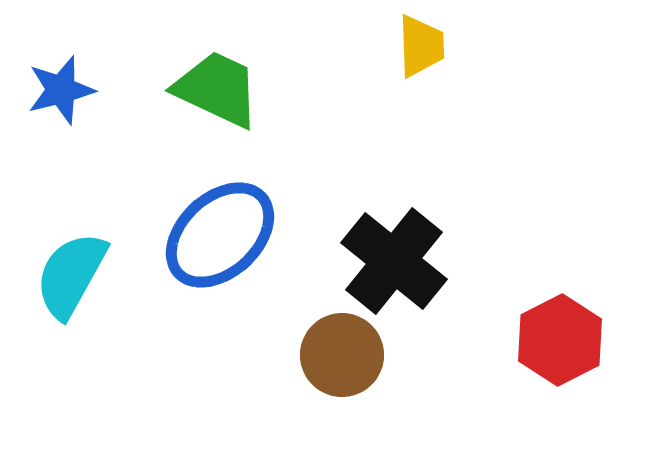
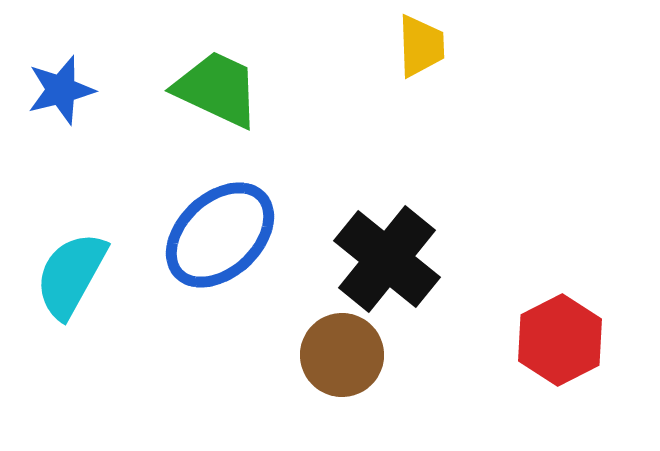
black cross: moved 7 px left, 2 px up
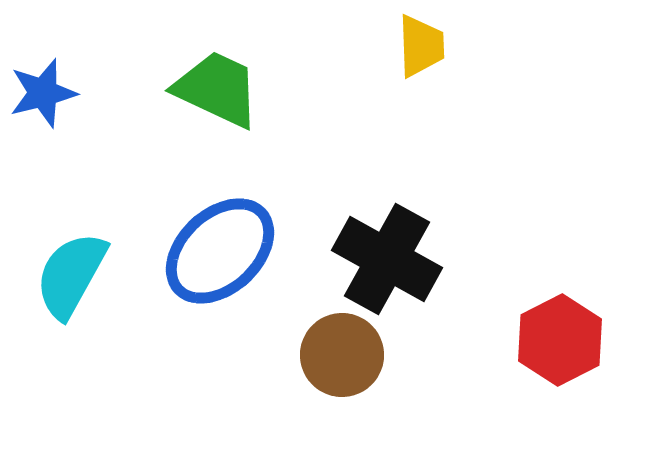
blue star: moved 18 px left, 3 px down
blue ellipse: moved 16 px down
black cross: rotated 10 degrees counterclockwise
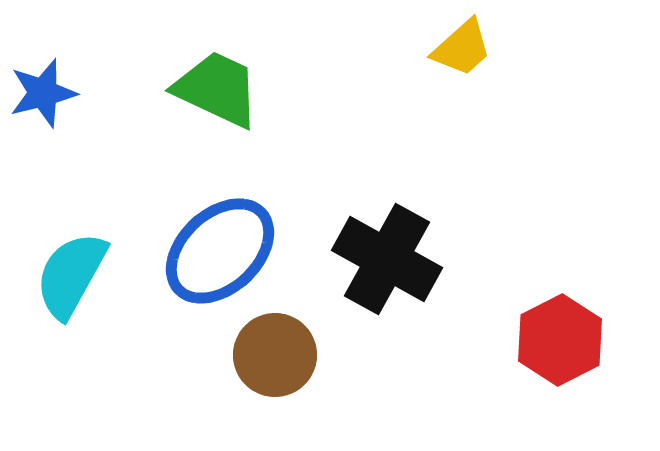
yellow trapezoid: moved 41 px right, 2 px down; rotated 50 degrees clockwise
brown circle: moved 67 px left
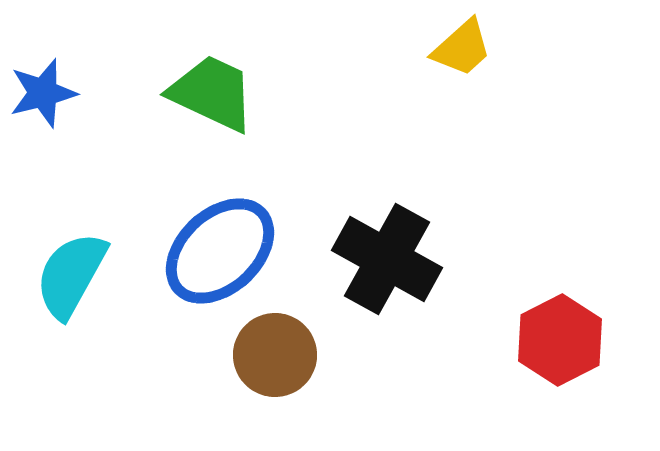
green trapezoid: moved 5 px left, 4 px down
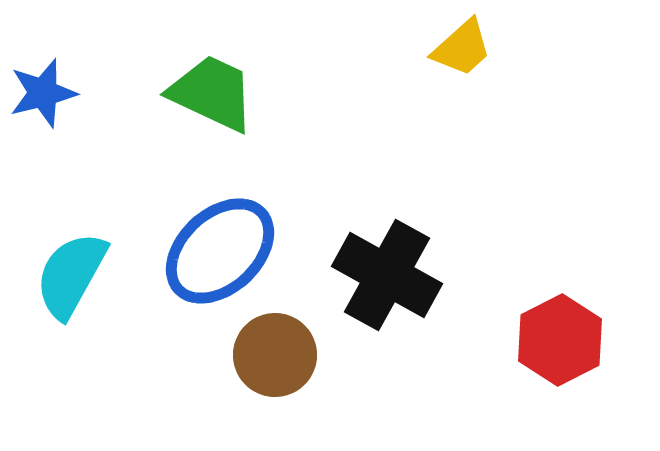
black cross: moved 16 px down
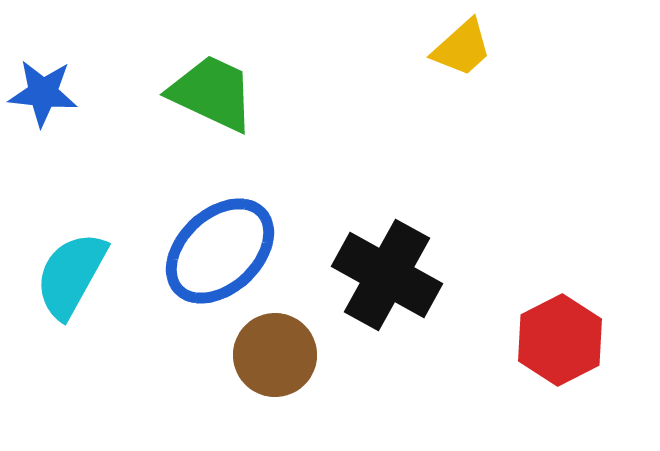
blue star: rotated 20 degrees clockwise
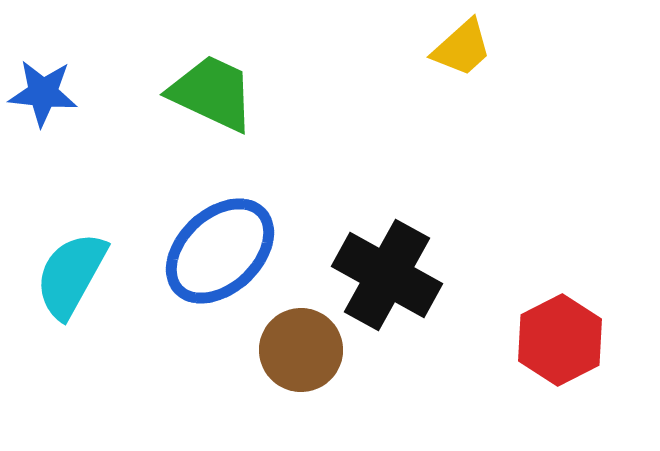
brown circle: moved 26 px right, 5 px up
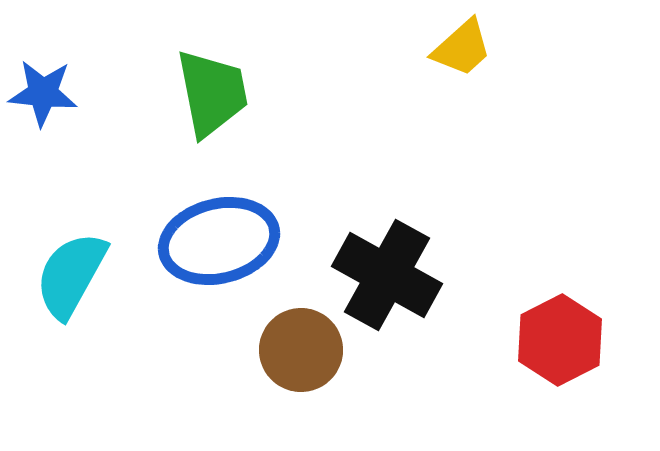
green trapezoid: rotated 54 degrees clockwise
blue ellipse: moved 1 px left, 10 px up; rotated 29 degrees clockwise
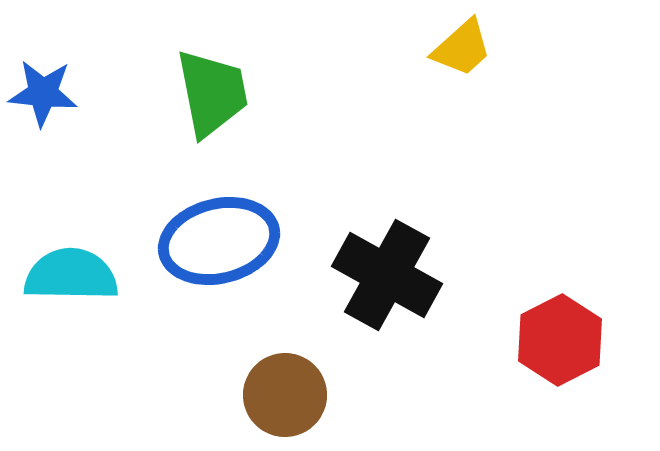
cyan semicircle: rotated 62 degrees clockwise
brown circle: moved 16 px left, 45 px down
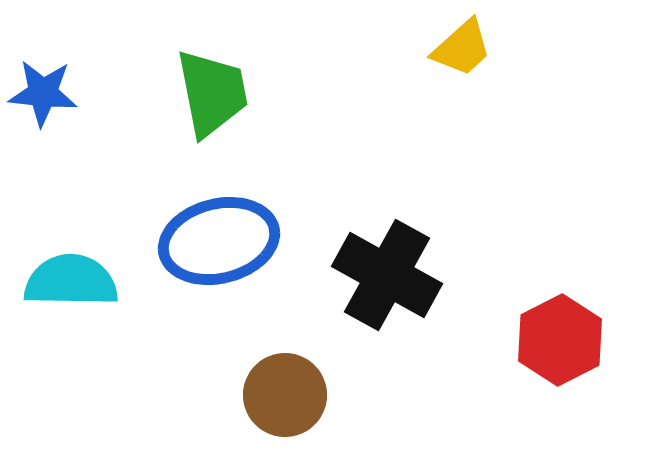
cyan semicircle: moved 6 px down
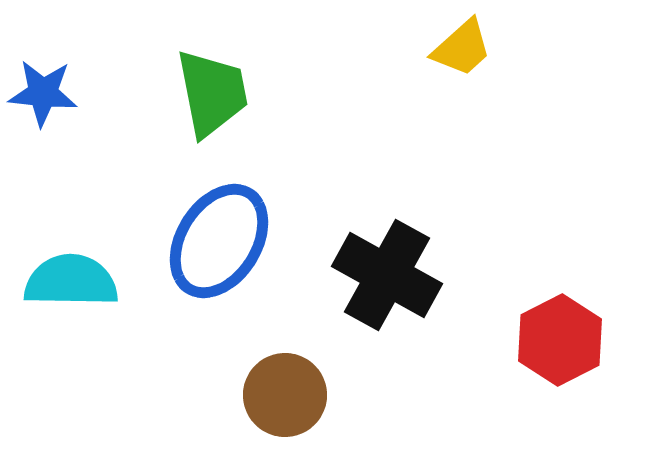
blue ellipse: rotated 44 degrees counterclockwise
